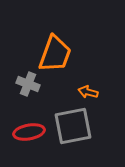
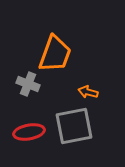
gray square: moved 1 px right
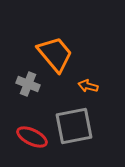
orange trapezoid: rotated 60 degrees counterclockwise
orange arrow: moved 6 px up
red ellipse: moved 3 px right, 5 px down; rotated 36 degrees clockwise
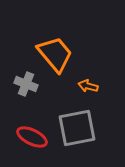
gray cross: moved 2 px left
gray square: moved 3 px right, 2 px down
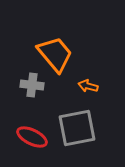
gray cross: moved 6 px right, 1 px down; rotated 15 degrees counterclockwise
